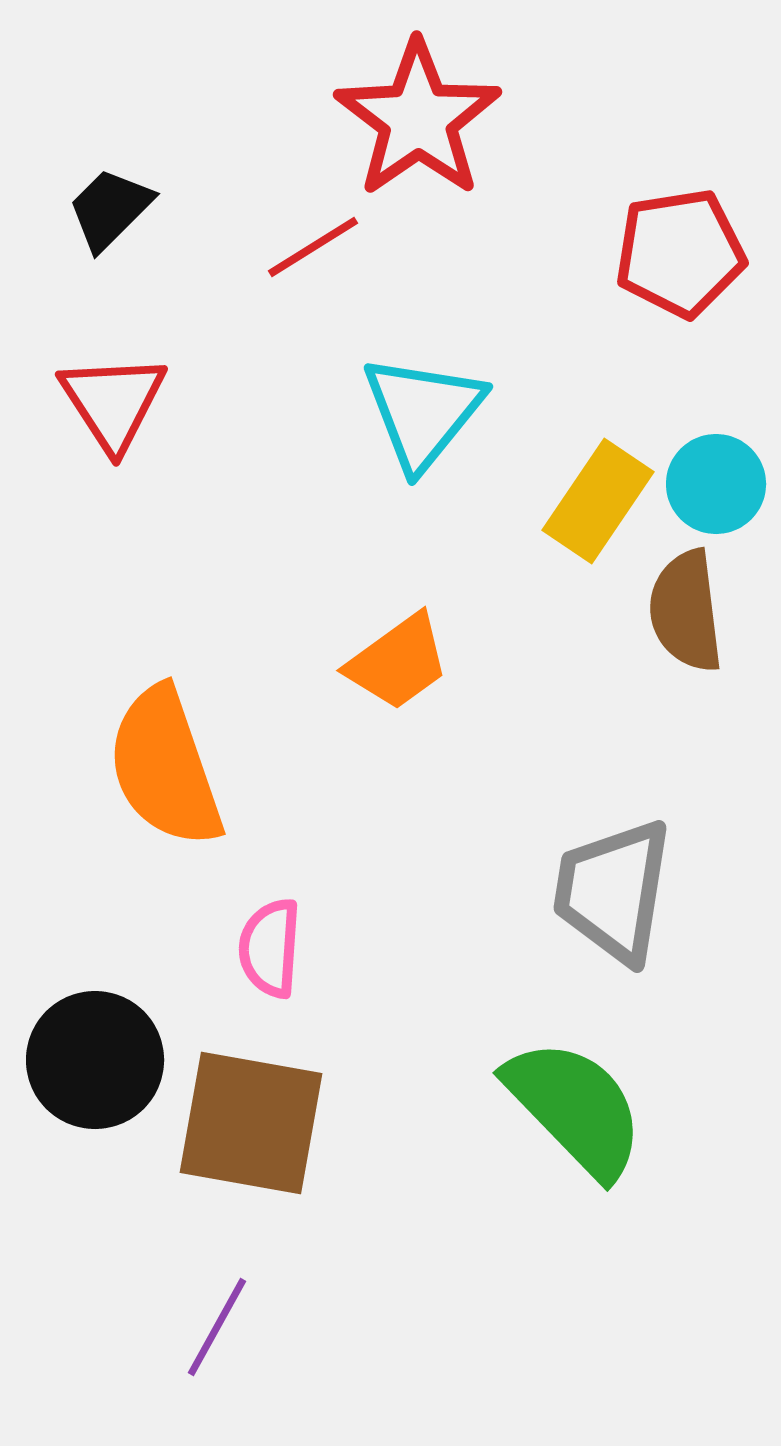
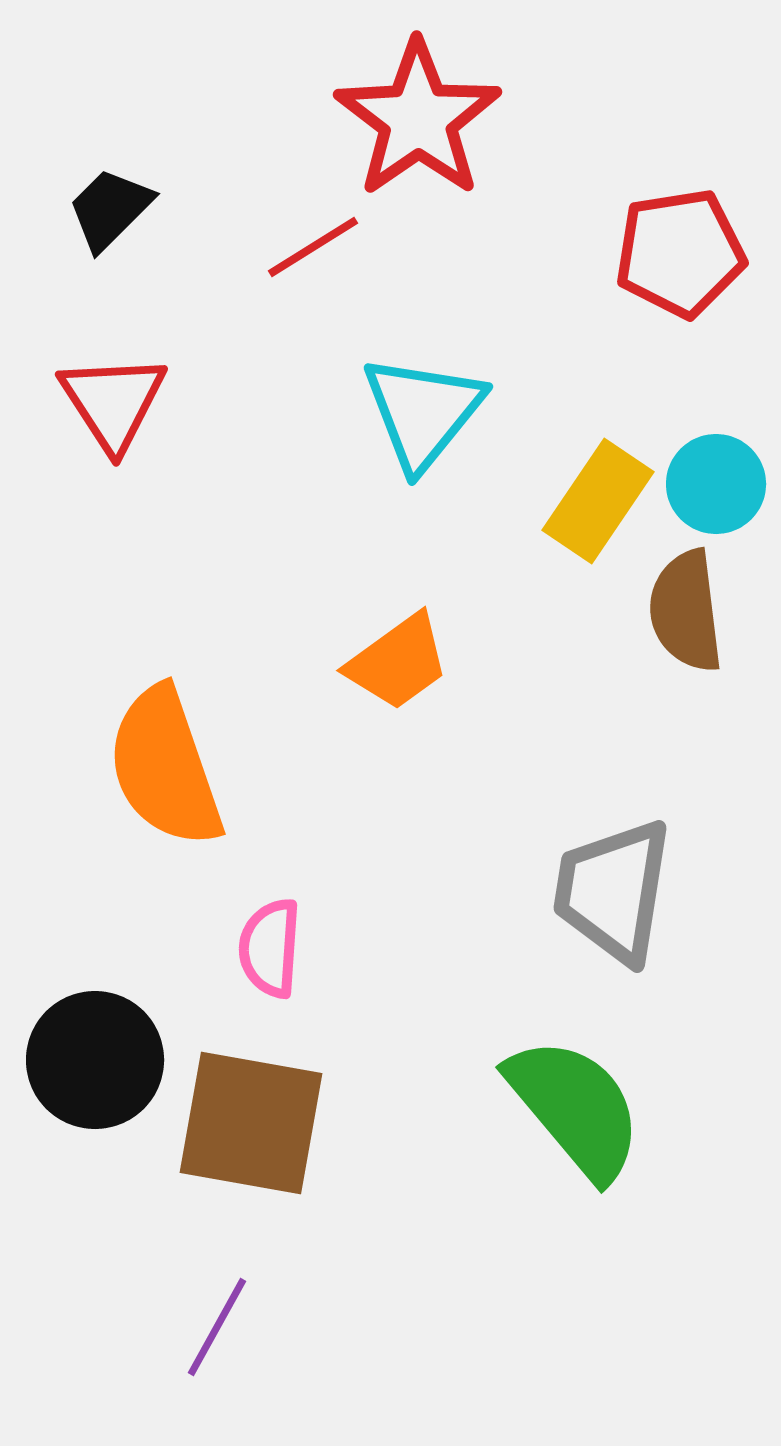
green semicircle: rotated 4 degrees clockwise
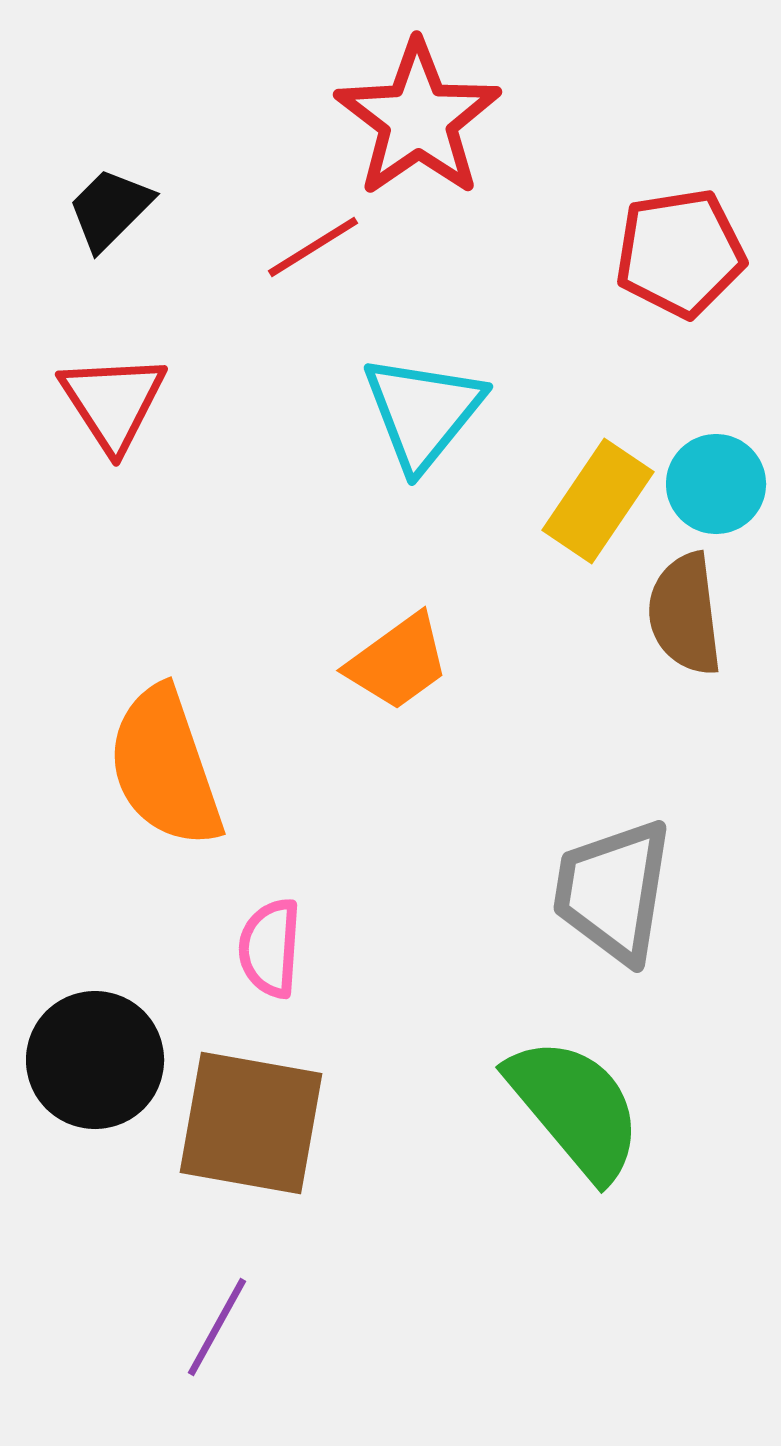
brown semicircle: moved 1 px left, 3 px down
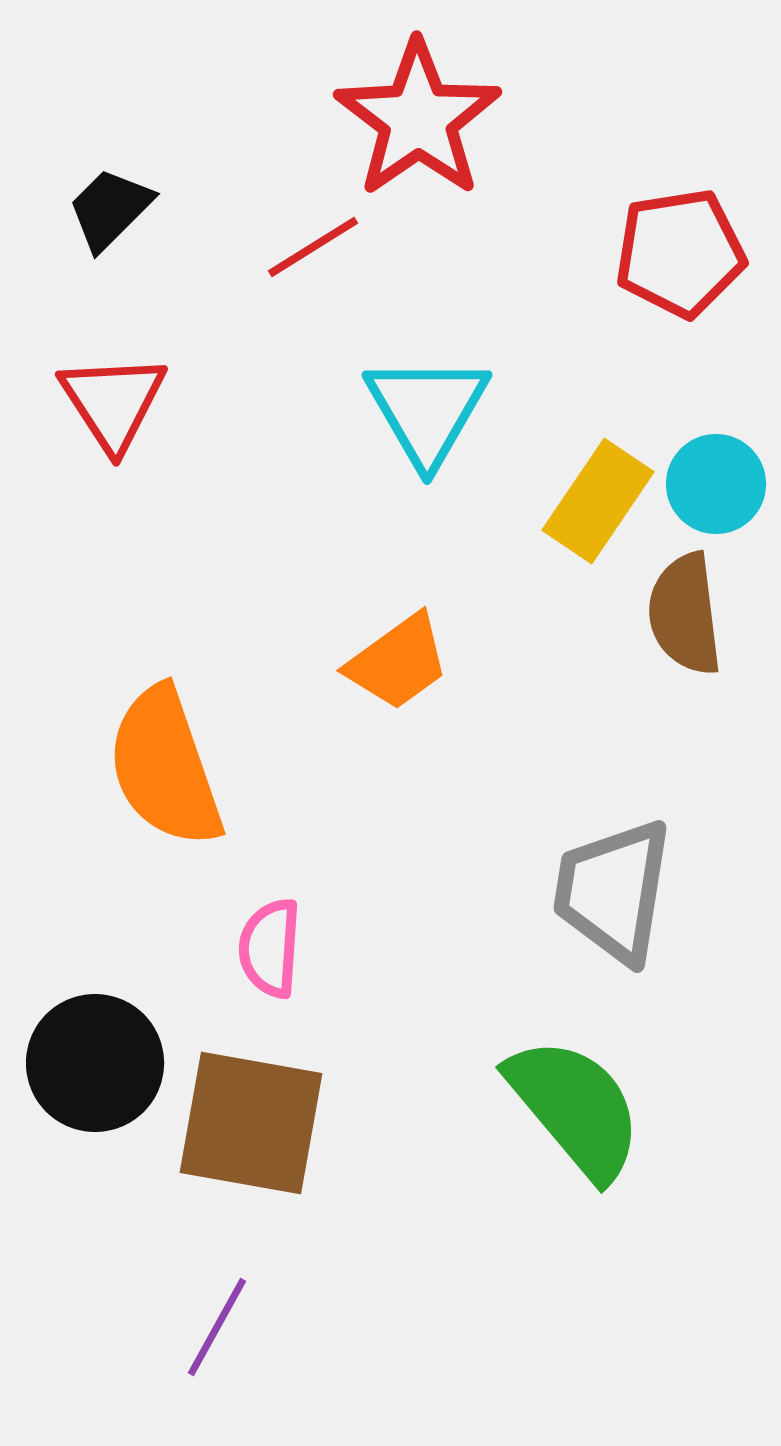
cyan triangle: moved 4 px right, 2 px up; rotated 9 degrees counterclockwise
black circle: moved 3 px down
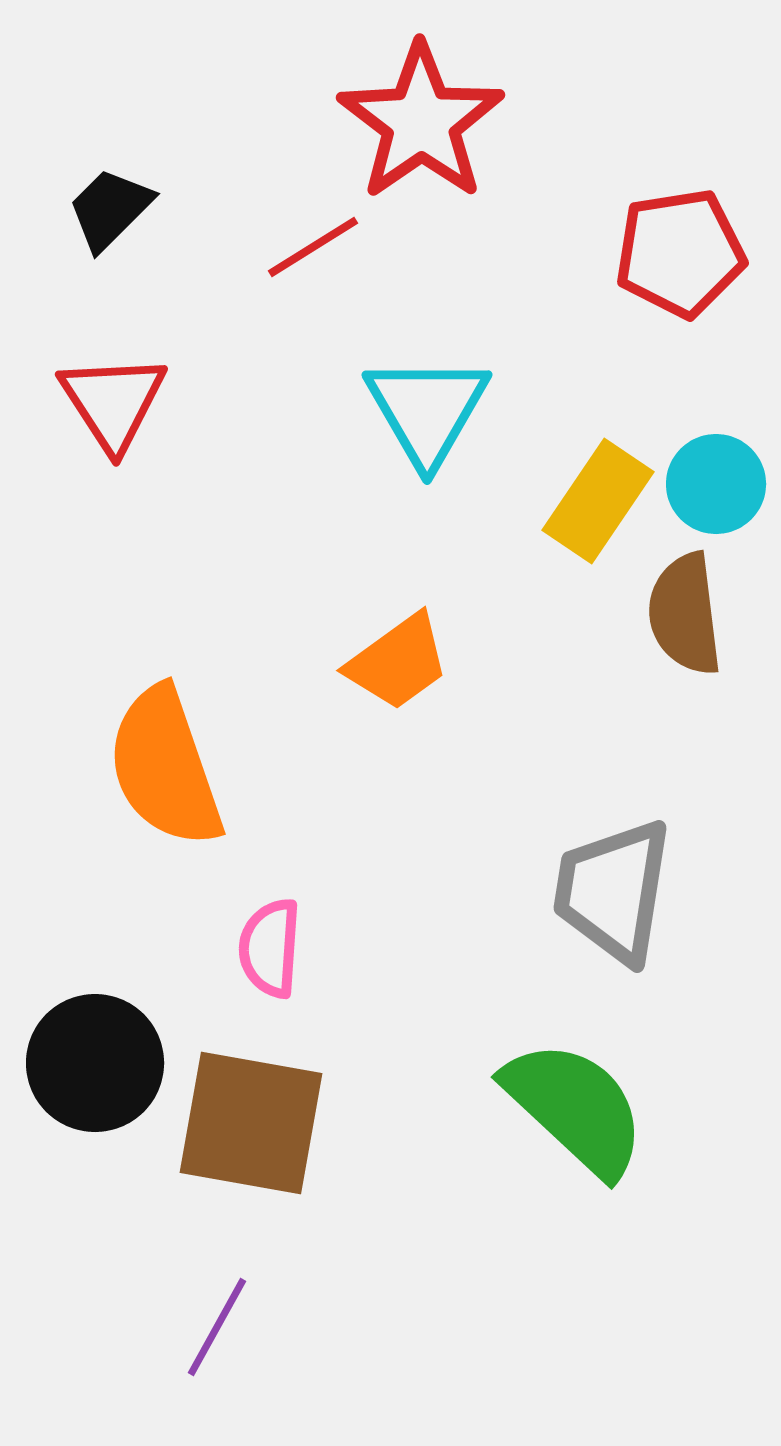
red star: moved 3 px right, 3 px down
green semicircle: rotated 7 degrees counterclockwise
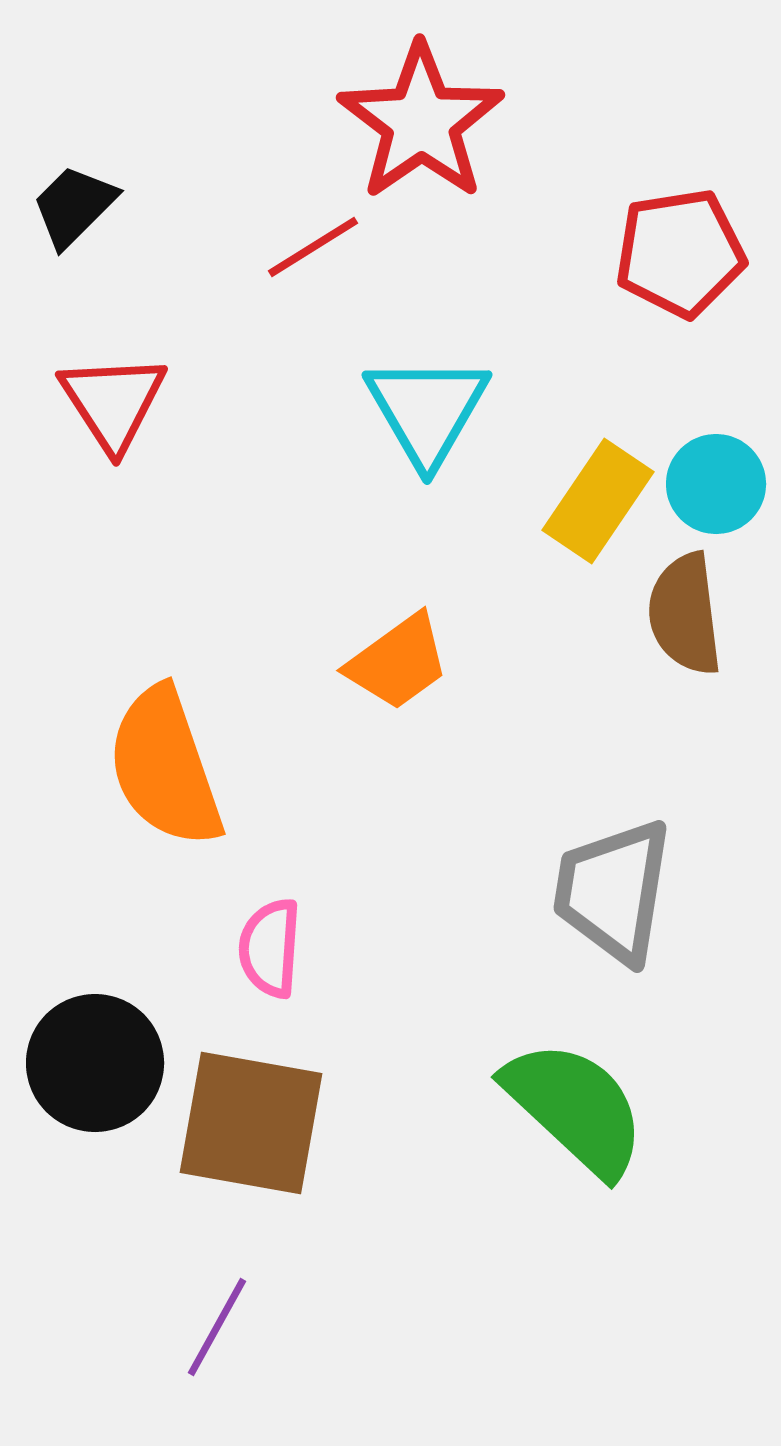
black trapezoid: moved 36 px left, 3 px up
